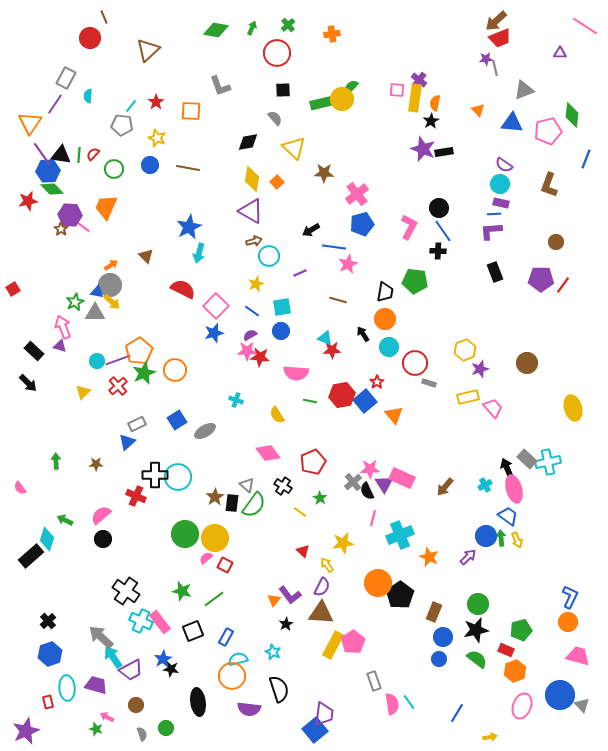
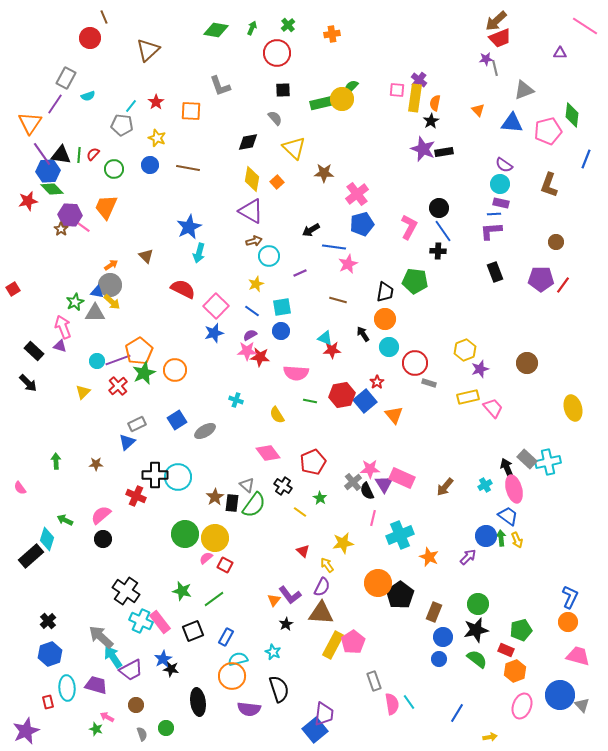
cyan semicircle at (88, 96): rotated 112 degrees counterclockwise
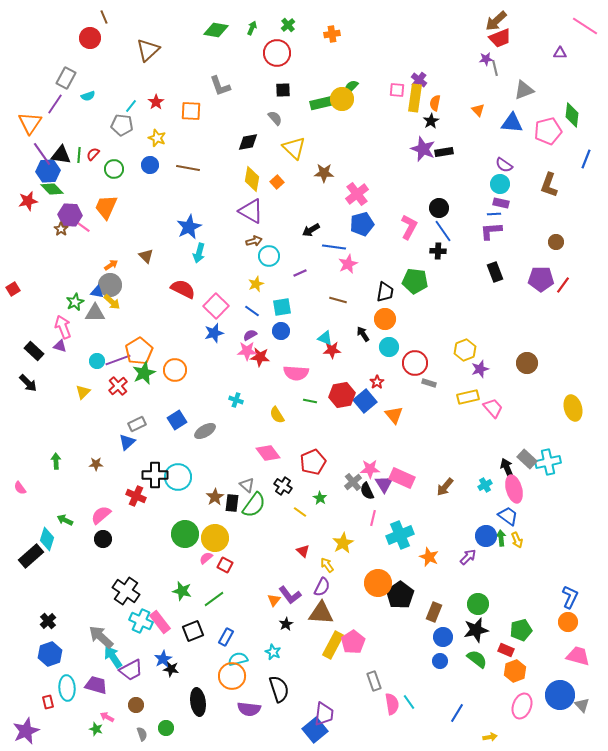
yellow star at (343, 543): rotated 20 degrees counterclockwise
blue circle at (439, 659): moved 1 px right, 2 px down
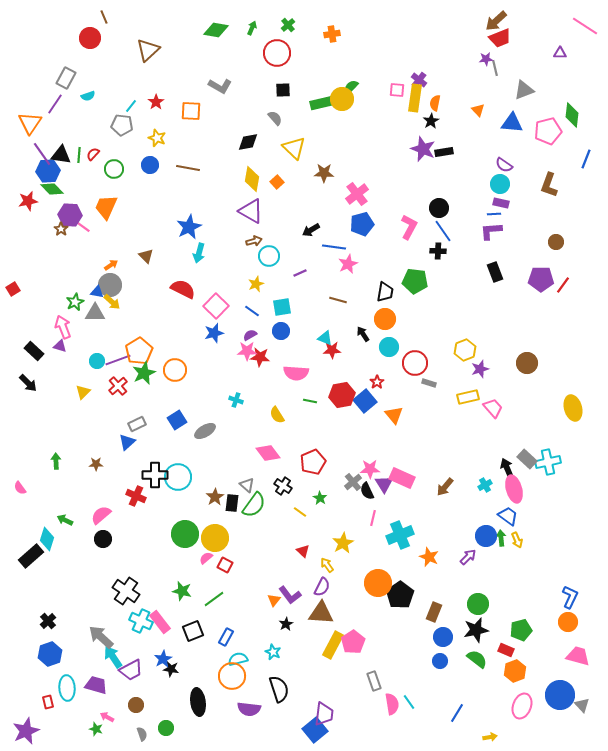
gray L-shape at (220, 86): rotated 40 degrees counterclockwise
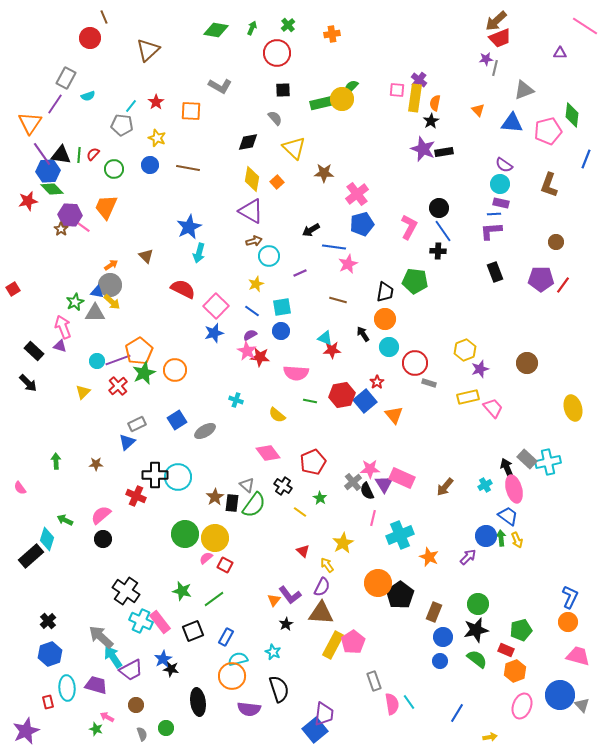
gray line at (495, 68): rotated 28 degrees clockwise
pink star at (247, 351): rotated 30 degrees clockwise
yellow semicircle at (277, 415): rotated 18 degrees counterclockwise
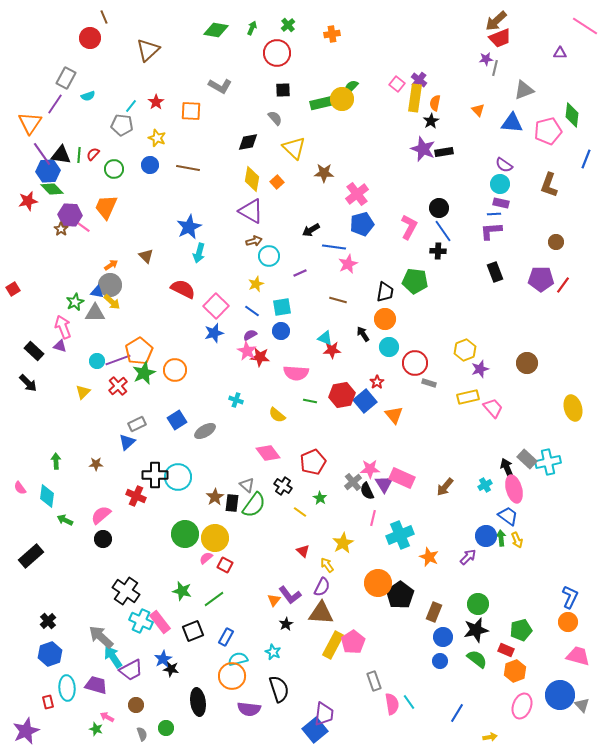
pink square at (397, 90): moved 6 px up; rotated 35 degrees clockwise
cyan diamond at (47, 539): moved 43 px up; rotated 10 degrees counterclockwise
